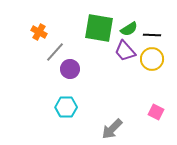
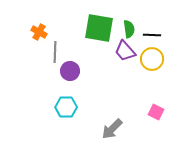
green semicircle: rotated 66 degrees counterclockwise
gray line: rotated 40 degrees counterclockwise
purple circle: moved 2 px down
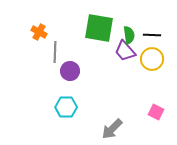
green semicircle: moved 6 px down
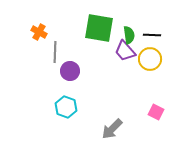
yellow circle: moved 2 px left
cyan hexagon: rotated 20 degrees clockwise
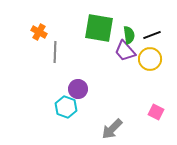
black line: rotated 24 degrees counterclockwise
purple circle: moved 8 px right, 18 px down
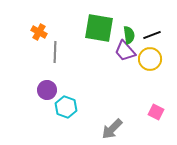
purple circle: moved 31 px left, 1 px down
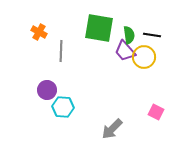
black line: rotated 30 degrees clockwise
gray line: moved 6 px right, 1 px up
yellow circle: moved 6 px left, 2 px up
cyan hexagon: moved 3 px left; rotated 15 degrees counterclockwise
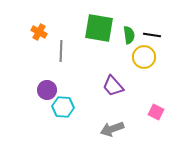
purple trapezoid: moved 12 px left, 35 px down
gray arrow: rotated 25 degrees clockwise
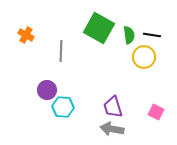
green square: rotated 20 degrees clockwise
orange cross: moved 13 px left, 3 px down
purple trapezoid: moved 21 px down; rotated 25 degrees clockwise
gray arrow: rotated 30 degrees clockwise
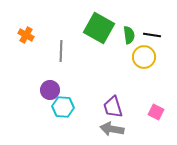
purple circle: moved 3 px right
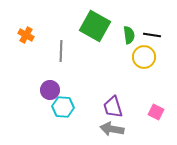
green square: moved 4 px left, 2 px up
